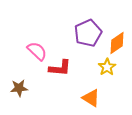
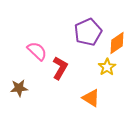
purple pentagon: moved 1 px up
red L-shape: rotated 65 degrees counterclockwise
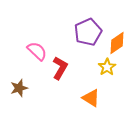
brown star: rotated 12 degrees counterclockwise
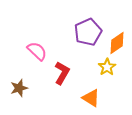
red L-shape: moved 2 px right, 5 px down
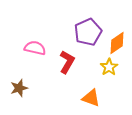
pink semicircle: moved 2 px left, 3 px up; rotated 30 degrees counterclockwise
yellow star: moved 2 px right
red L-shape: moved 5 px right, 11 px up
orange triangle: rotated 12 degrees counterclockwise
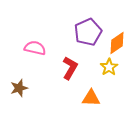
red L-shape: moved 3 px right, 6 px down
orange triangle: rotated 18 degrees counterclockwise
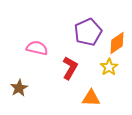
pink semicircle: moved 2 px right
brown star: rotated 12 degrees counterclockwise
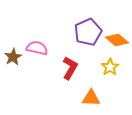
orange diamond: moved 3 px up; rotated 75 degrees clockwise
yellow star: moved 1 px right
brown star: moved 6 px left, 31 px up
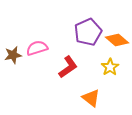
pink semicircle: rotated 30 degrees counterclockwise
brown star: moved 2 px up; rotated 18 degrees clockwise
red L-shape: moved 2 px left, 1 px up; rotated 25 degrees clockwise
orange triangle: rotated 36 degrees clockwise
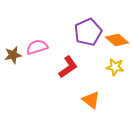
pink semicircle: moved 1 px up
yellow star: moved 5 px right; rotated 30 degrees counterclockwise
orange triangle: moved 2 px down
